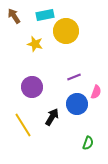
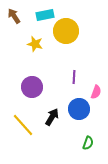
purple line: rotated 64 degrees counterclockwise
blue circle: moved 2 px right, 5 px down
yellow line: rotated 10 degrees counterclockwise
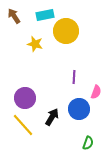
purple circle: moved 7 px left, 11 px down
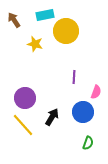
brown arrow: moved 4 px down
blue circle: moved 4 px right, 3 px down
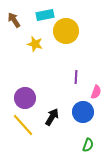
purple line: moved 2 px right
green semicircle: moved 2 px down
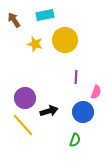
yellow circle: moved 1 px left, 9 px down
black arrow: moved 3 px left, 6 px up; rotated 42 degrees clockwise
green semicircle: moved 13 px left, 5 px up
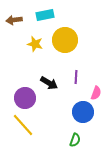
brown arrow: rotated 63 degrees counterclockwise
pink semicircle: moved 1 px down
black arrow: moved 28 px up; rotated 48 degrees clockwise
